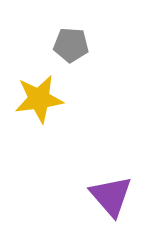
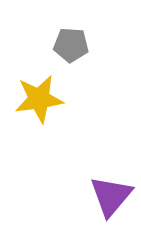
purple triangle: rotated 21 degrees clockwise
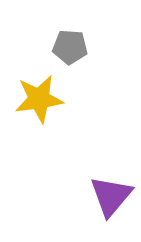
gray pentagon: moved 1 px left, 2 px down
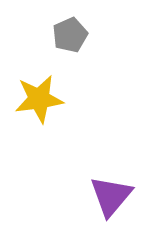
gray pentagon: moved 12 px up; rotated 28 degrees counterclockwise
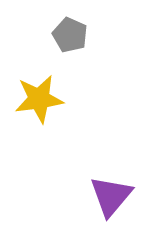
gray pentagon: rotated 24 degrees counterclockwise
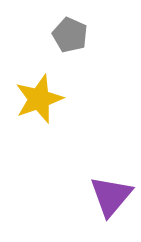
yellow star: rotated 12 degrees counterclockwise
